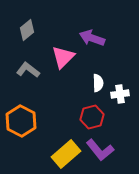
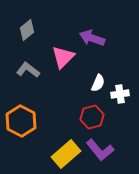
white semicircle: rotated 24 degrees clockwise
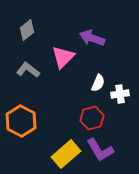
red hexagon: moved 1 px down
purple L-shape: rotated 8 degrees clockwise
